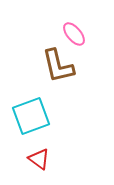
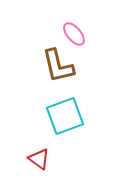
cyan square: moved 34 px right
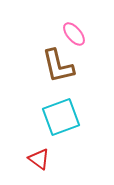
cyan square: moved 4 px left, 1 px down
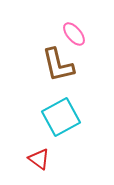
brown L-shape: moved 1 px up
cyan square: rotated 9 degrees counterclockwise
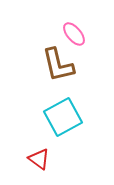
cyan square: moved 2 px right
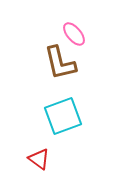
brown L-shape: moved 2 px right, 2 px up
cyan square: moved 1 px up; rotated 9 degrees clockwise
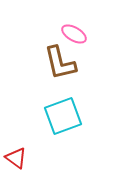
pink ellipse: rotated 20 degrees counterclockwise
red triangle: moved 23 px left, 1 px up
